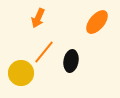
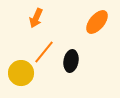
orange arrow: moved 2 px left
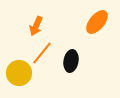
orange arrow: moved 8 px down
orange line: moved 2 px left, 1 px down
yellow circle: moved 2 px left
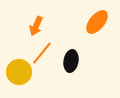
yellow circle: moved 1 px up
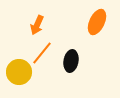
orange ellipse: rotated 15 degrees counterclockwise
orange arrow: moved 1 px right, 1 px up
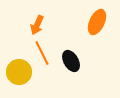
orange line: rotated 65 degrees counterclockwise
black ellipse: rotated 40 degrees counterclockwise
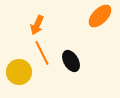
orange ellipse: moved 3 px right, 6 px up; rotated 20 degrees clockwise
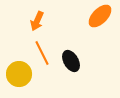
orange arrow: moved 4 px up
yellow circle: moved 2 px down
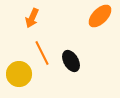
orange arrow: moved 5 px left, 3 px up
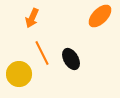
black ellipse: moved 2 px up
